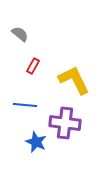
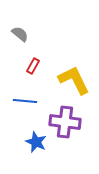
blue line: moved 4 px up
purple cross: moved 1 px up
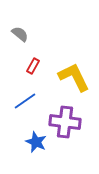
yellow L-shape: moved 3 px up
blue line: rotated 40 degrees counterclockwise
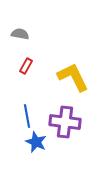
gray semicircle: rotated 30 degrees counterclockwise
red rectangle: moved 7 px left
yellow L-shape: moved 1 px left
blue line: moved 2 px right, 15 px down; rotated 65 degrees counterclockwise
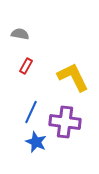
blue line: moved 4 px right, 4 px up; rotated 35 degrees clockwise
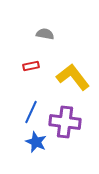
gray semicircle: moved 25 px right
red rectangle: moved 5 px right; rotated 49 degrees clockwise
yellow L-shape: rotated 12 degrees counterclockwise
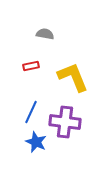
yellow L-shape: rotated 16 degrees clockwise
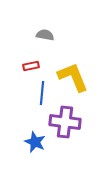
gray semicircle: moved 1 px down
blue line: moved 11 px right, 19 px up; rotated 20 degrees counterclockwise
blue star: moved 1 px left
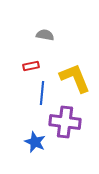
yellow L-shape: moved 2 px right, 1 px down
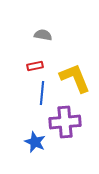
gray semicircle: moved 2 px left
red rectangle: moved 4 px right
purple cross: rotated 12 degrees counterclockwise
